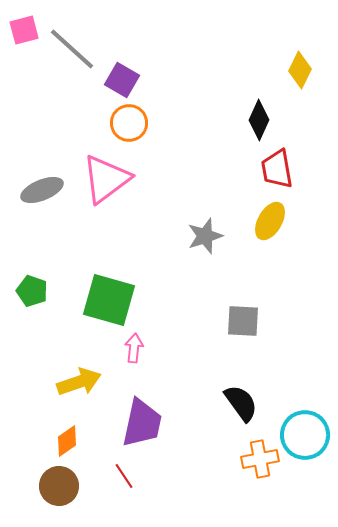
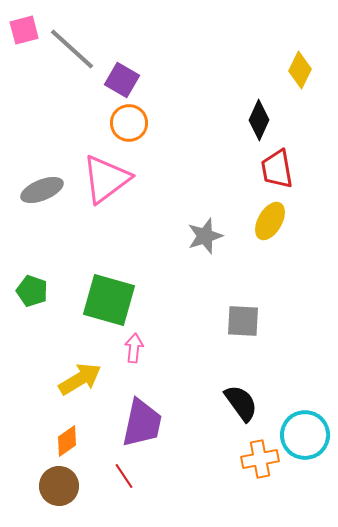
yellow arrow: moved 1 px right, 3 px up; rotated 12 degrees counterclockwise
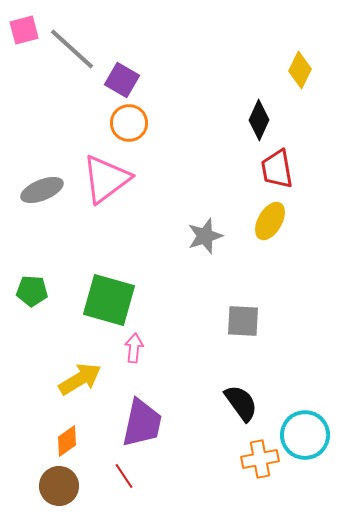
green pentagon: rotated 16 degrees counterclockwise
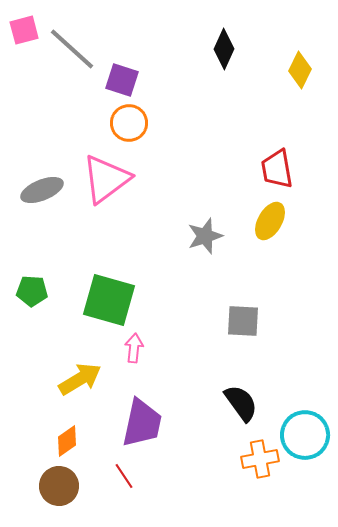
purple square: rotated 12 degrees counterclockwise
black diamond: moved 35 px left, 71 px up
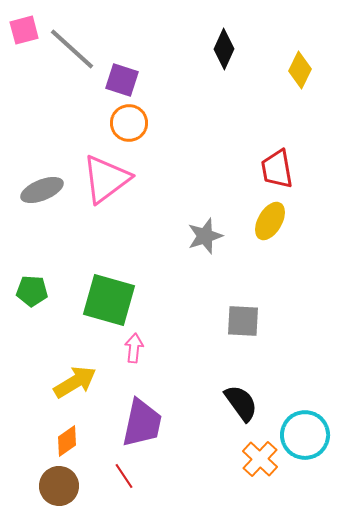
yellow arrow: moved 5 px left, 3 px down
orange cross: rotated 36 degrees counterclockwise
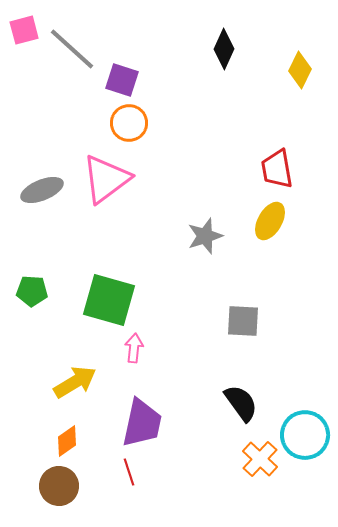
red line: moved 5 px right, 4 px up; rotated 16 degrees clockwise
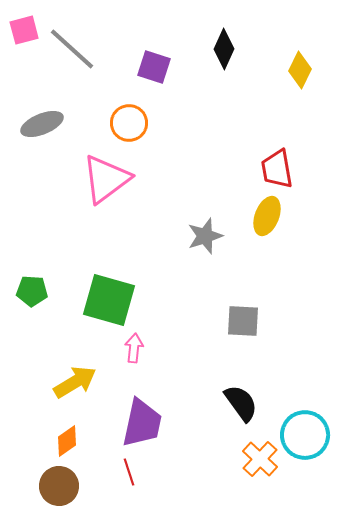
purple square: moved 32 px right, 13 px up
gray ellipse: moved 66 px up
yellow ellipse: moved 3 px left, 5 px up; rotated 9 degrees counterclockwise
